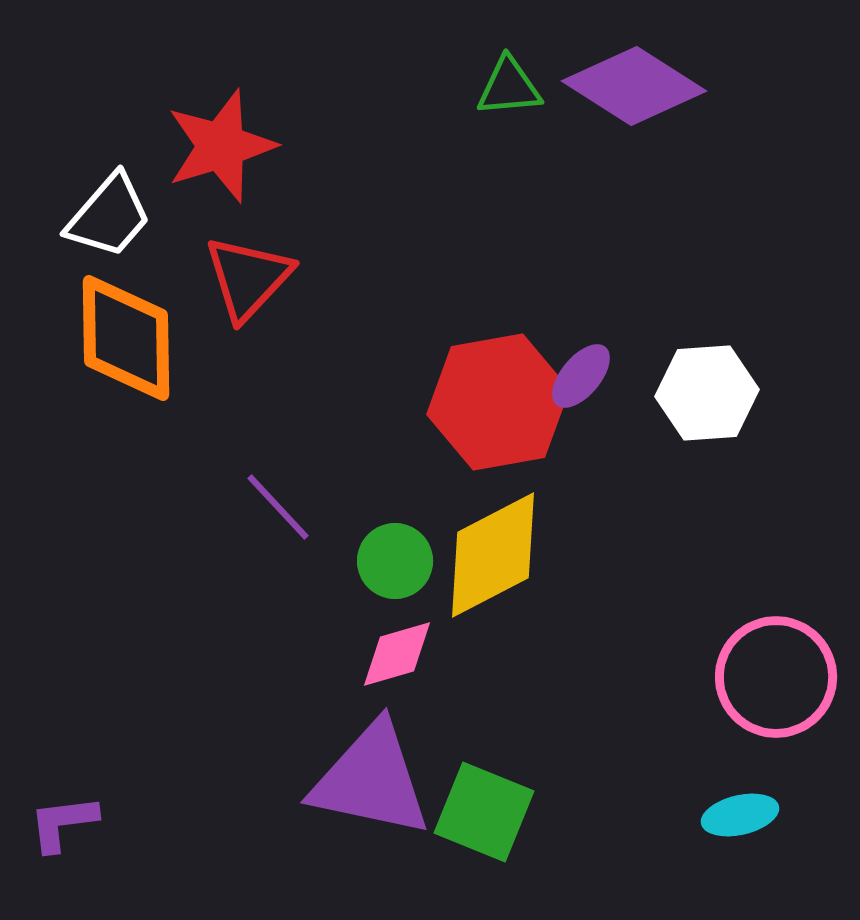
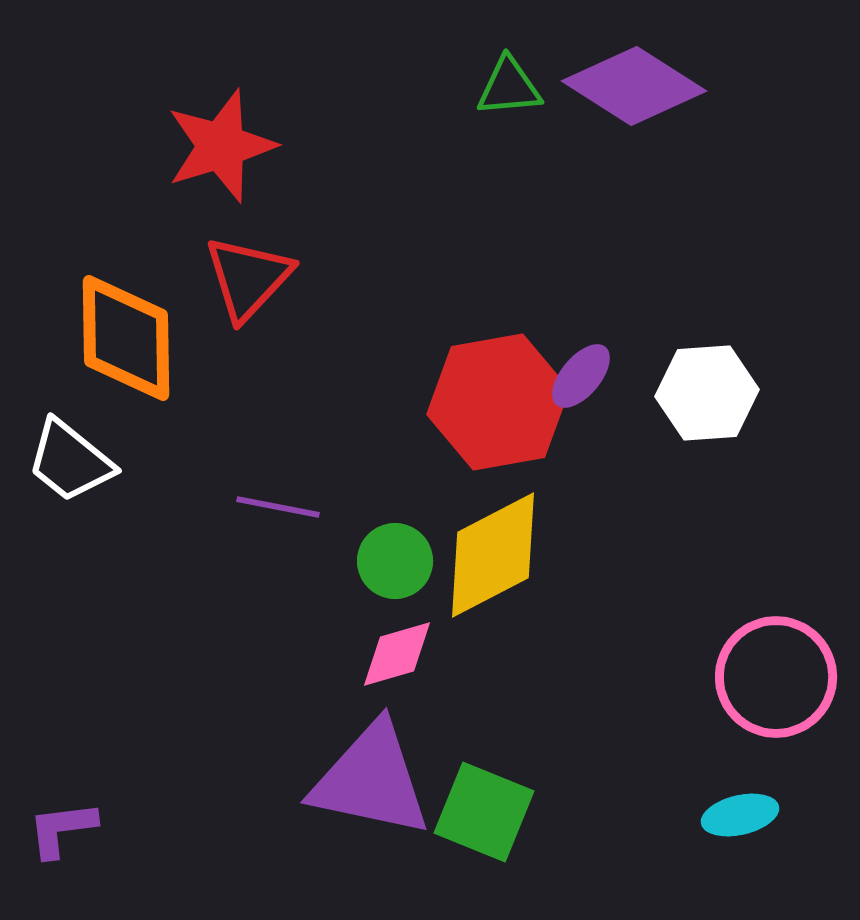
white trapezoid: moved 39 px left, 245 px down; rotated 88 degrees clockwise
purple line: rotated 36 degrees counterclockwise
purple L-shape: moved 1 px left, 6 px down
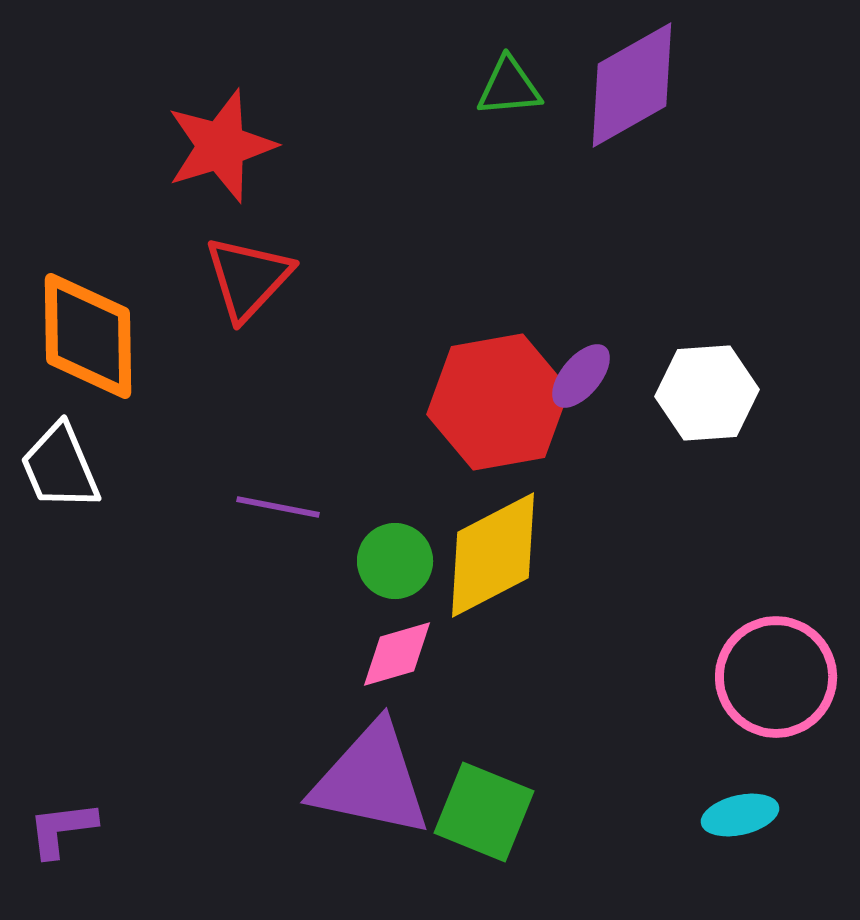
purple diamond: moved 2 px left, 1 px up; rotated 62 degrees counterclockwise
orange diamond: moved 38 px left, 2 px up
white trapezoid: moved 10 px left, 6 px down; rotated 28 degrees clockwise
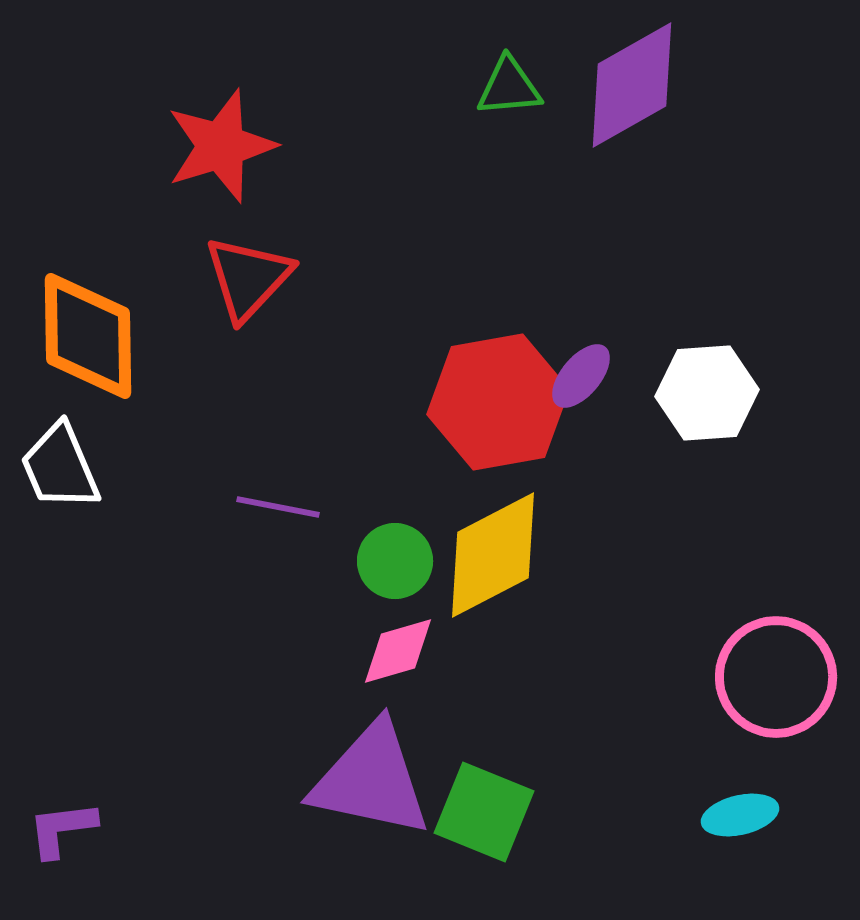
pink diamond: moved 1 px right, 3 px up
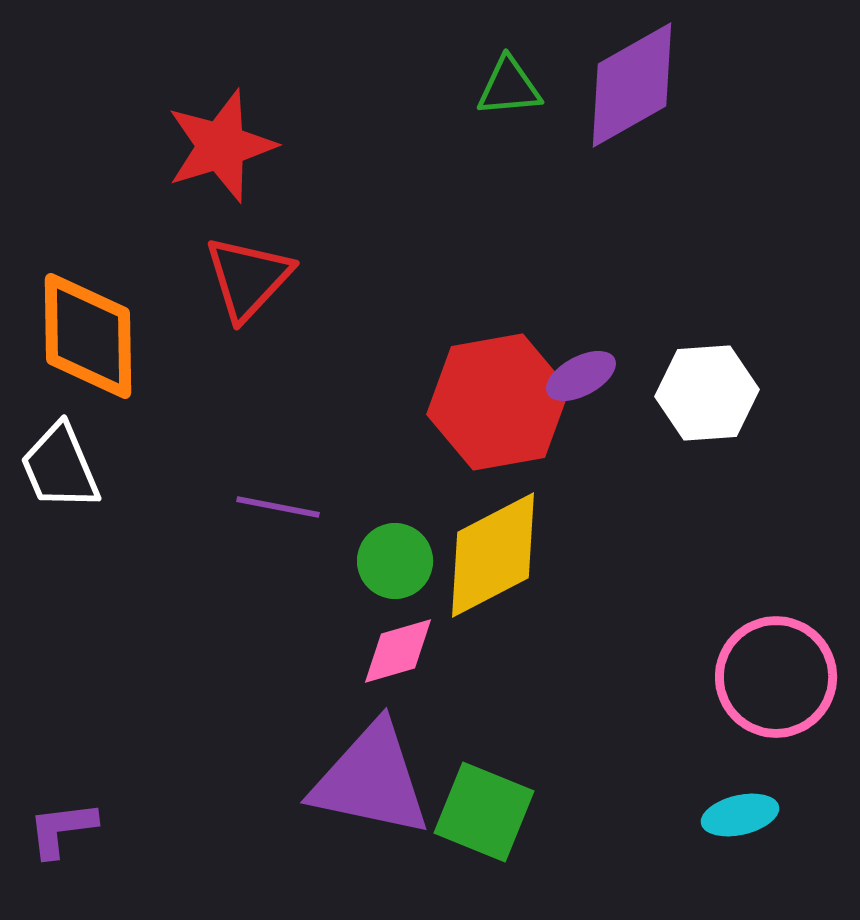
purple ellipse: rotated 22 degrees clockwise
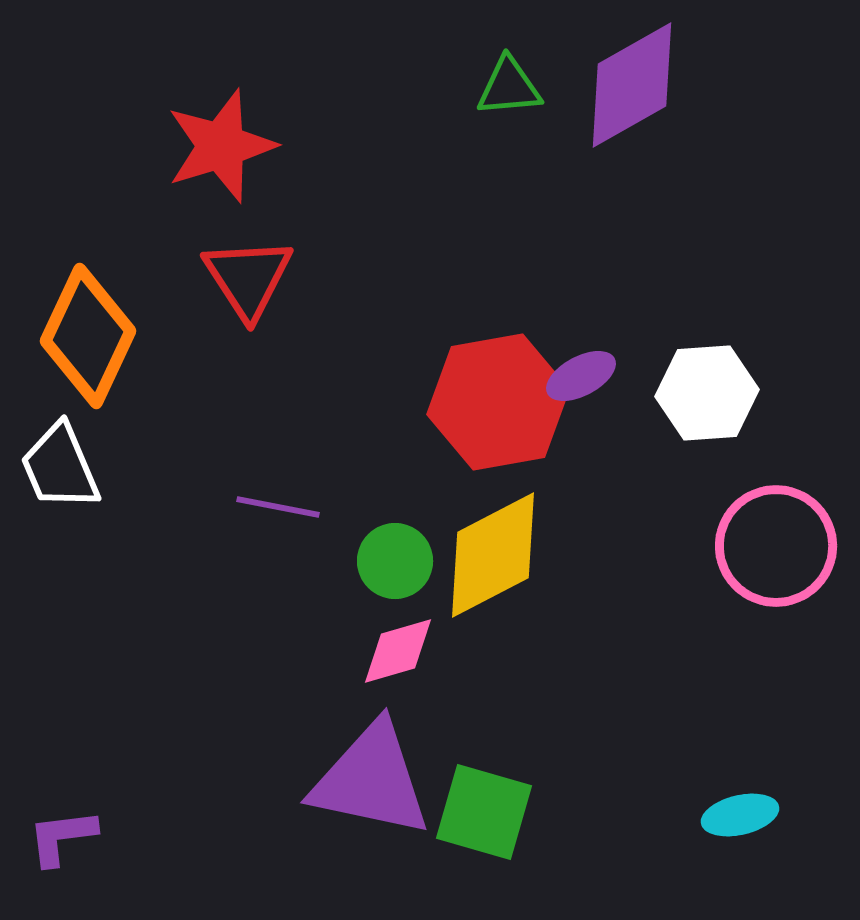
red triangle: rotated 16 degrees counterclockwise
orange diamond: rotated 26 degrees clockwise
pink circle: moved 131 px up
green square: rotated 6 degrees counterclockwise
purple L-shape: moved 8 px down
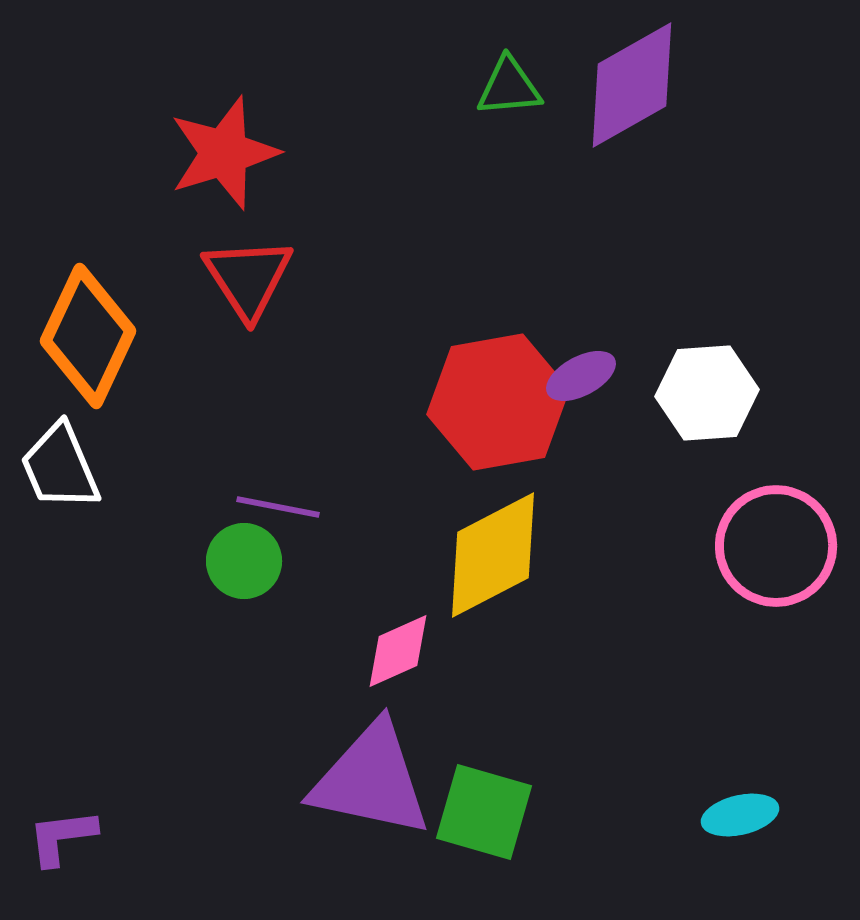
red star: moved 3 px right, 7 px down
green circle: moved 151 px left
pink diamond: rotated 8 degrees counterclockwise
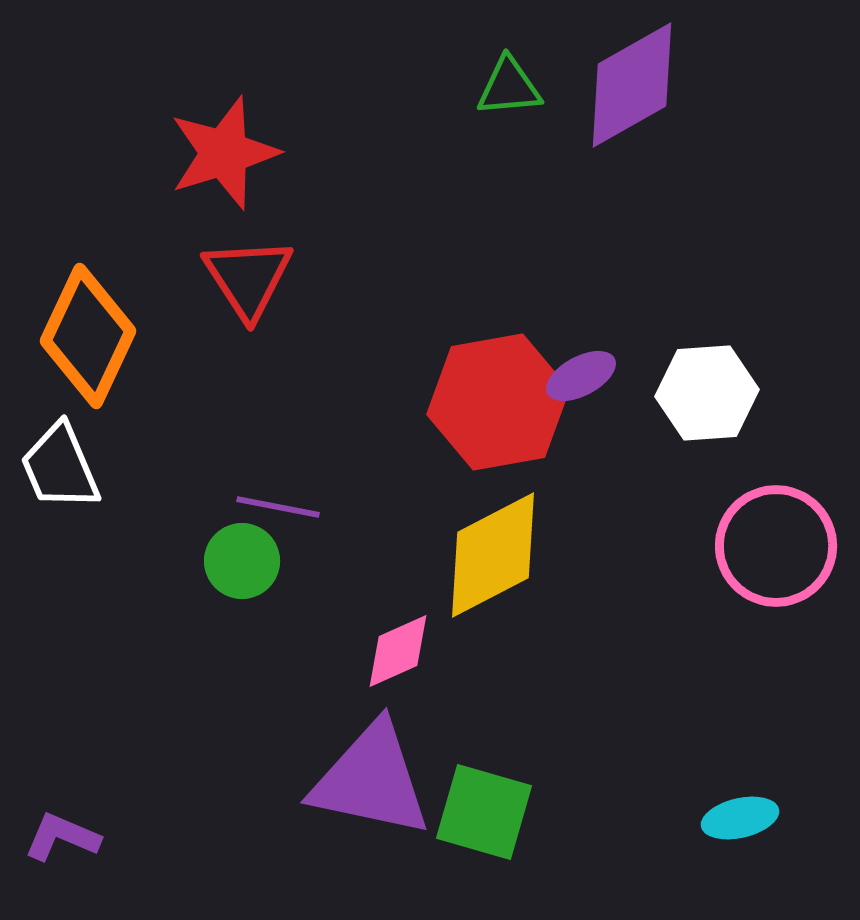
green circle: moved 2 px left
cyan ellipse: moved 3 px down
purple L-shape: rotated 30 degrees clockwise
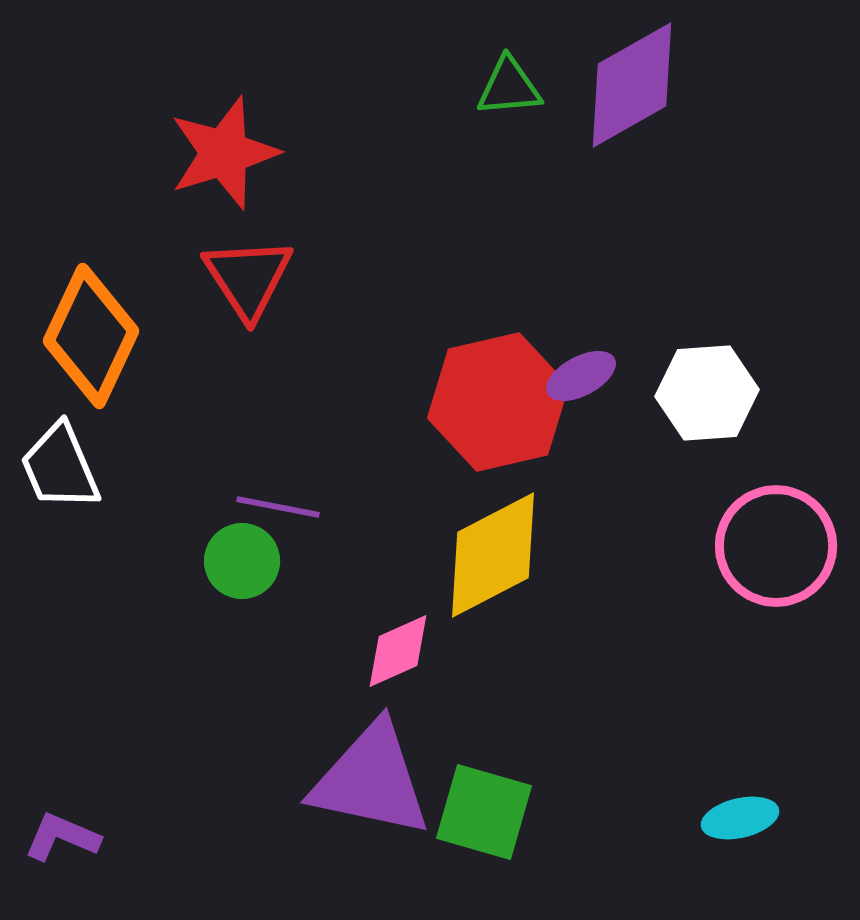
orange diamond: moved 3 px right
red hexagon: rotated 3 degrees counterclockwise
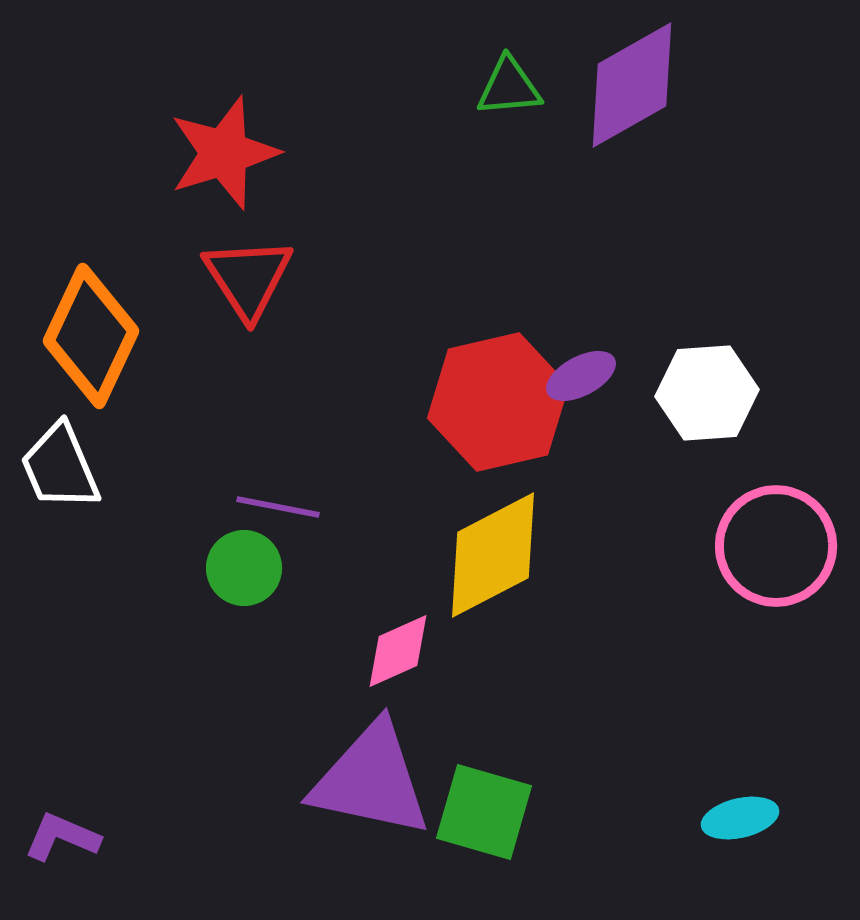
green circle: moved 2 px right, 7 px down
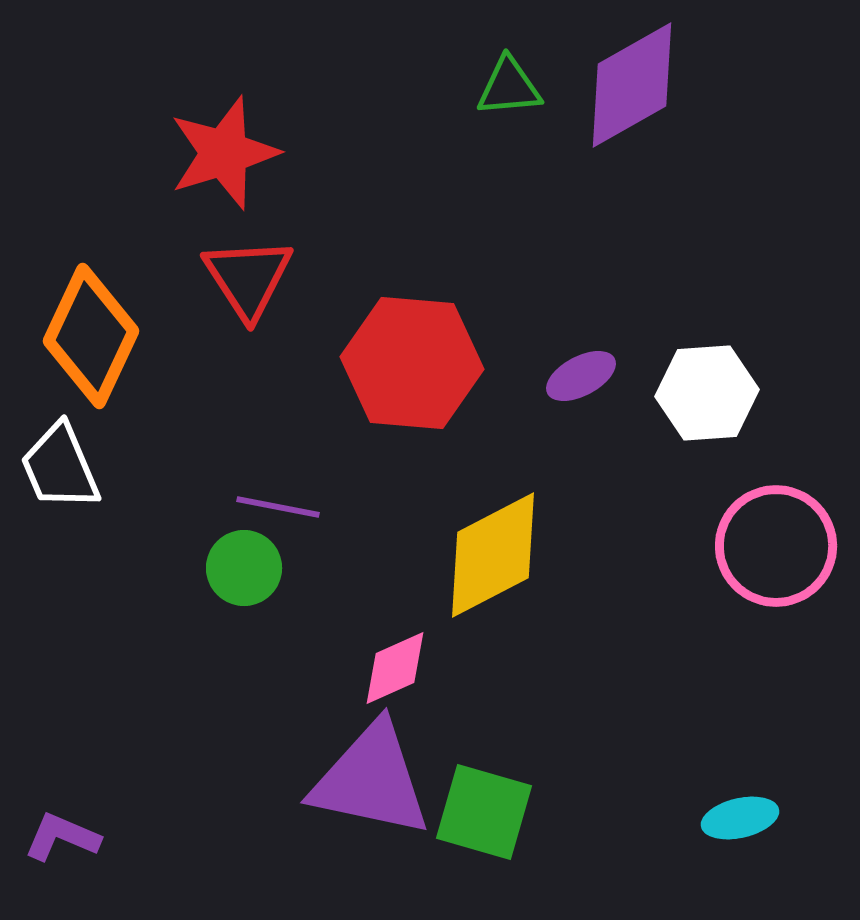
red hexagon: moved 86 px left, 39 px up; rotated 18 degrees clockwise
pink diamond: moved 3 px left, 17 px down
